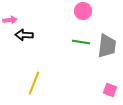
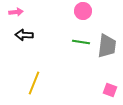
pink arrow: moved 6 px right, 8 px up
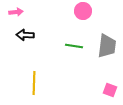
black arrow: moved 1 px right
green line: moved 7 px left, 4 px down
yellow line: rotated 20 degrees counterclockwise
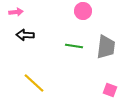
gray trapezoid: moved 1 px left, 1 px down
yellow line: rotated 50 degrees counterclockwise
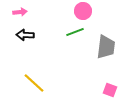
pink arrow: moved 4 px right
green line: moved 1 px right, 14 px up; rotated 30 degrees counterclockwise
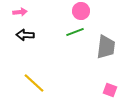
pink circle: moved 2 px left
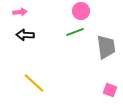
gray trapezoid: rotated 15 degrees counterclockwise
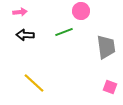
green line: moved 11 px left
pink square: moved 3 px up
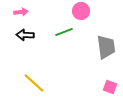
pink arrow: moved 1 px right
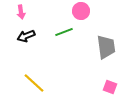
pink arrow: rotated 88 degrees clockwise
black arrow: moved 1 px right, 1 px down; rotated 24 degrees counterclockwise
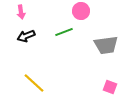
gray trapezoid: moved 2 px up; rotated 90 degrees clockwise
